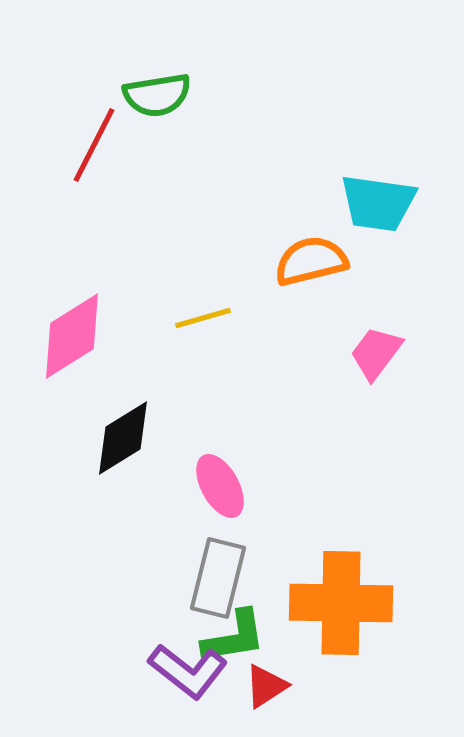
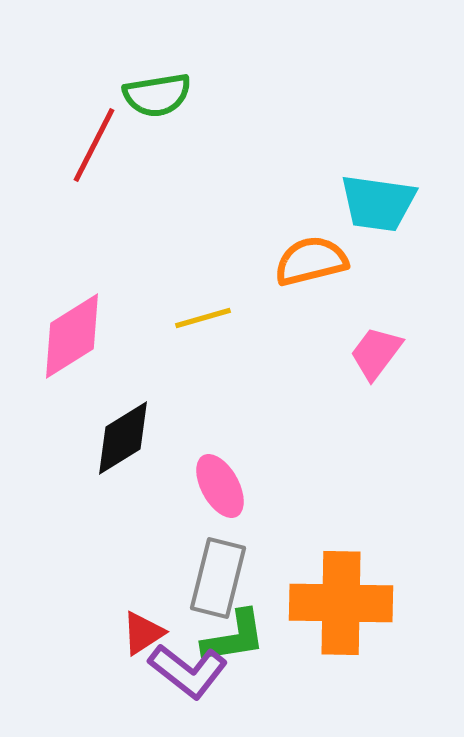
red triangle: moved 123 px left, 53 px up
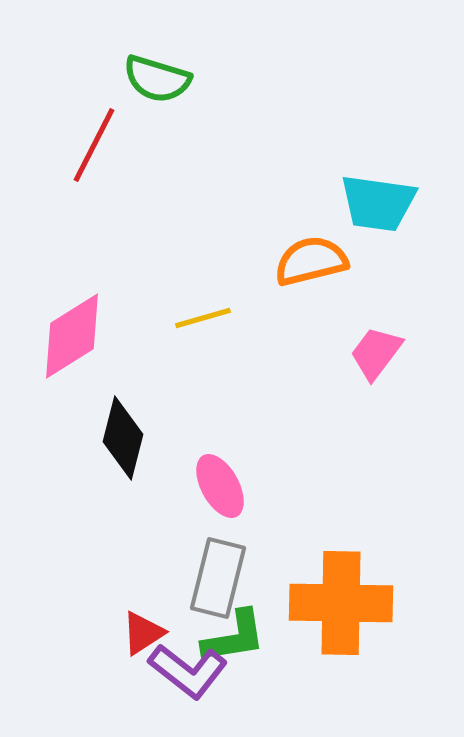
green semicircle: moved 16 px up; rotated 26 degrees clockwise
black diamond: rotated 44 degrees counterclockwise
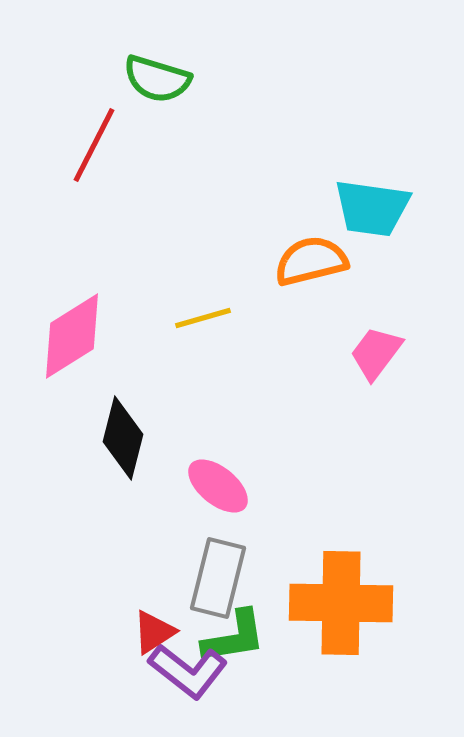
cyan trapezoid: moved 6 px left, 5 px down
pink ellipse: moved 2 px left; rotated 22 degrees counterclockwise
red triangle: moved 11 px right, 1 px up
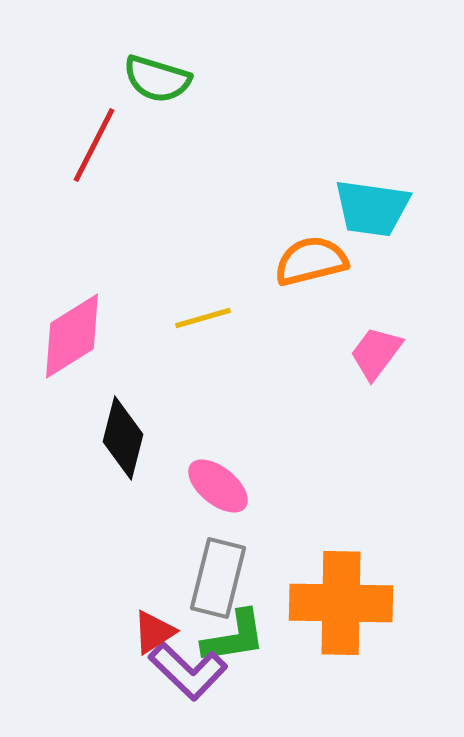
purple L-shape: rotated 6 degrees clockwise
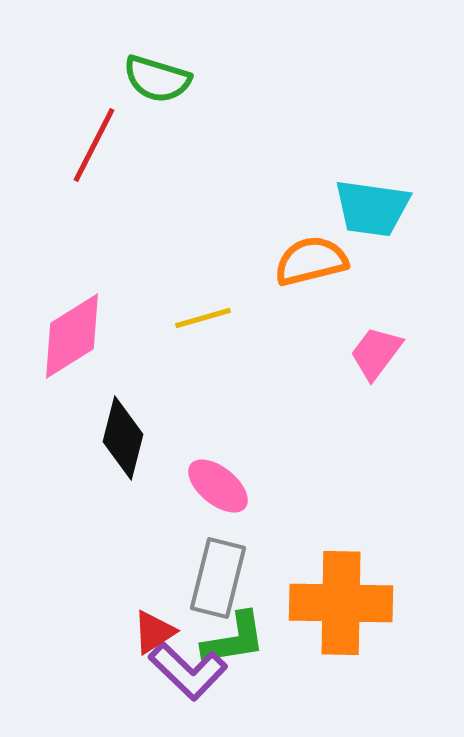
green L-shape: moved 2 px down
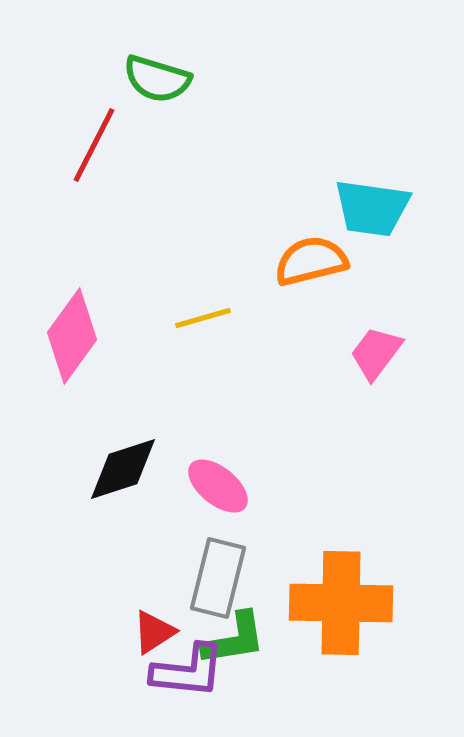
pink diamond: rotated 22 degrees counterclockwise
black diamond: moved 31 px down; rotated 58 degrees clockwise
purple L-shape: rotated 38 degrees counterclockwise
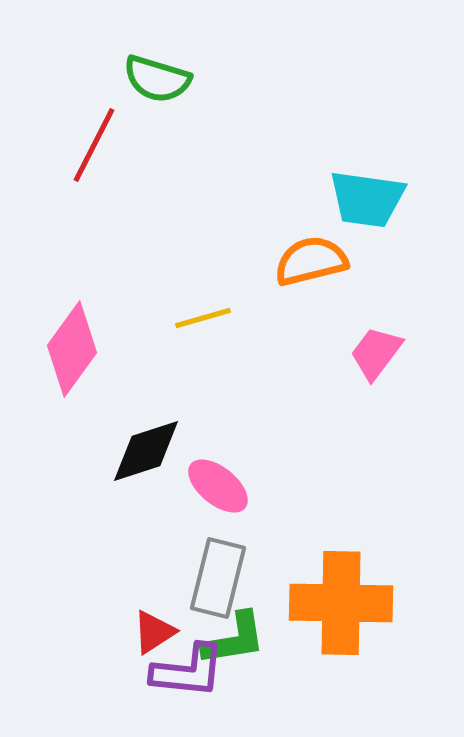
cyan trapezoid: moved 5 px left, 9 px up
pink diamond: moved 13 px down
black diamond: moved 23 px right, 18 px up
